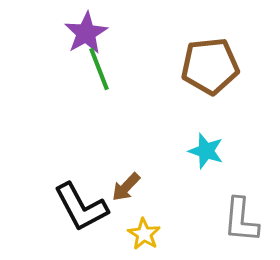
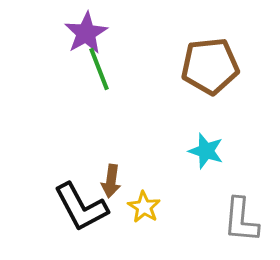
brown arrow: moved 15 px left, 6 px up; rotated 36 degrees counterclockwise
yellow star: moved 27 px up
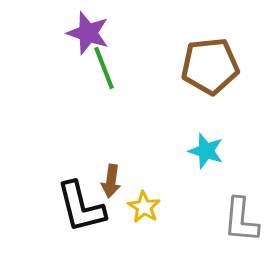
purple star: moved 2 px right; rotated 24 degrees counterclockwise
green line: moved 5 px right, 1 px up
black L-shape: rotated 14 degrees clockwise
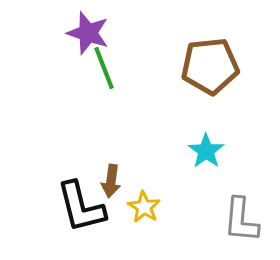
cyan star: rotated 18 degrees clockwise
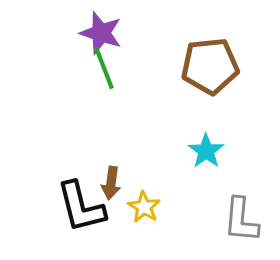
purple star: moved 13 px right
brown arrow: moved 2 px down
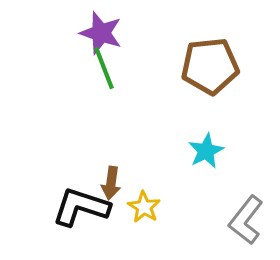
cyan star: rotated 9 degrees clockwise
black L-shape: rotated 122 degrees clockwise
gray L-shape: moved 5 px right; rotated 33 degrees clockwise
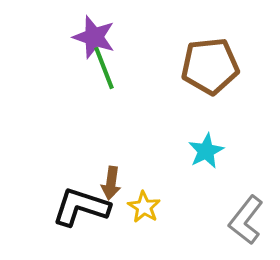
purple star: moved 7 px left, 4 px down
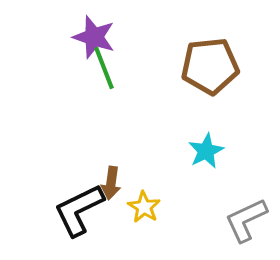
black L-shape: moved 2 px left, 3 px down; rotated 44 degrees counterclockwise
gray L-shape: rotated 27 degrees clockwise
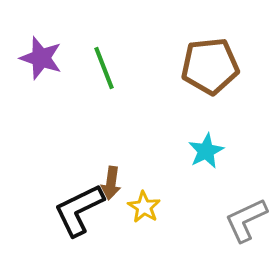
purple star: moved 53 px left, 21 px down
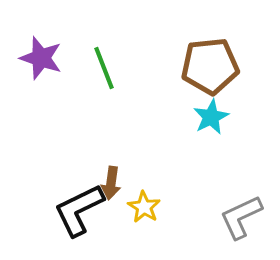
cyan star: moved 5 px right, 34 px up
gray L-shape: moved 5 px left, 3 px up
